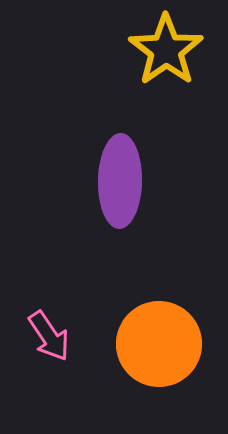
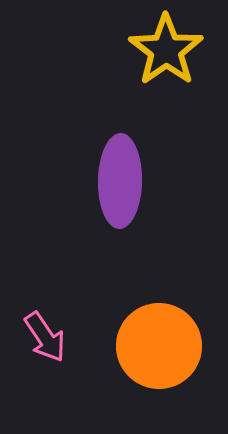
pink arrow: moved 4 px left, 1 px down
orange circle: moved 2 px down
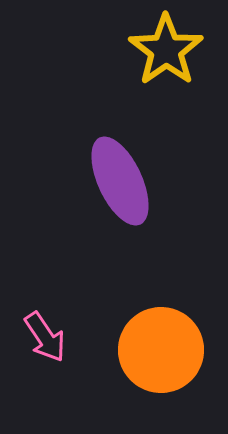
purple ellipse: rotated 26 degrees counterclockwise
orange circle: moved 2 px right, 4 px down
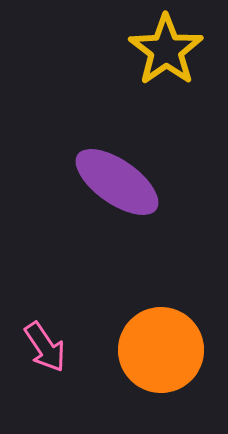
purple ellipse: moved 3 px left, 1 px down; rotated 30 degrees counterclockwise
pink arrow: moved 10 px down
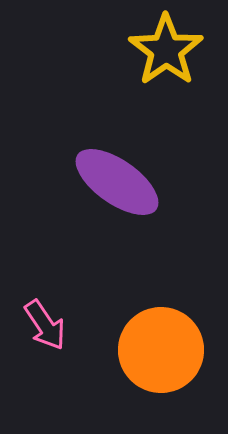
pink arrow: moved 22 px up
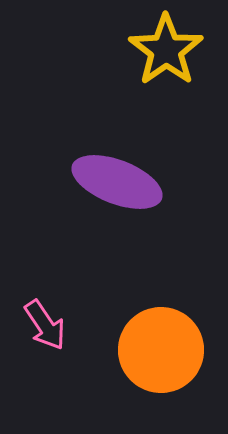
purple ellipse: rotated 14 degrees counterclockwise
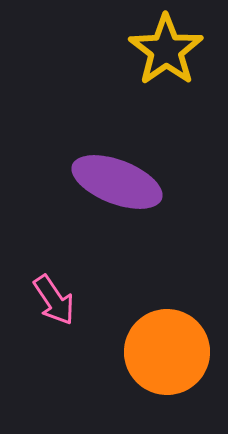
pink arrow: moved 9 px right, 25 px up
orange circle: moved 6 px right, 2 px down
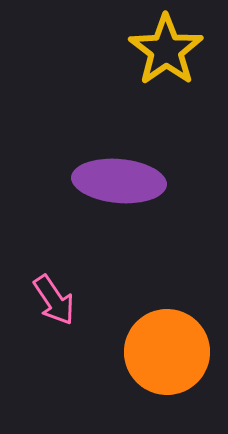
purple ellipse: moved 2 px right, 1 px up; rotated 16 degrees counterclockwise
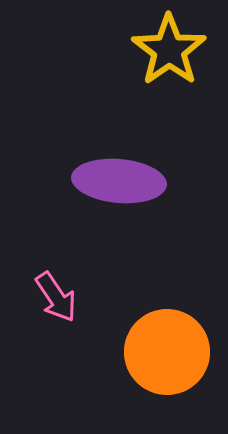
yellow star: moved 3 px right
pink arrow: moved 2 px right, 3 px up
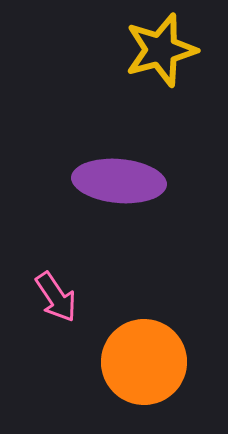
yellow star: moved 8 px left; rotated 20 degrees clockwise
orange circle: moved 23 px left, 10 px down
